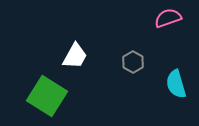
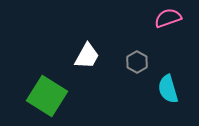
white trapezoid: moved 12 px right
gray hexagon: moved 4 px right
cyan semicircle: moved 8 px left, 5 px down
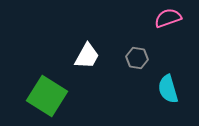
gray hexagon: moved 4 px up; rotated 20 degrees counterclockwise
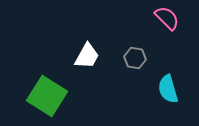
pink semicircle: moved 1 px left; rotated 64 degrees clockwise
gray hexagon: moved 2 px left
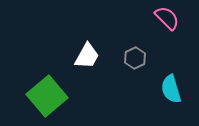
gray hexagon: rotated 25 degrees clockwise
cyan semicircle: moved 3 px right
green square: rotated 18 degrees clockwise
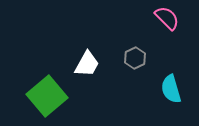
white trapezoid: moved 8 px down
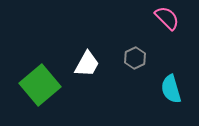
green square: moved 7 px left, 11 px up
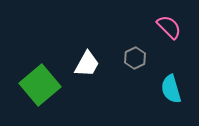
pink semicircle: moved 2 px right, 9 px down
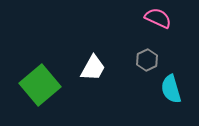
pink semicircle: moved 11 px left, 9 px up; rotated 20 degrees counterclockwise
gray hexagon: moved 12 px right, 2 px down
white trapezoid: moved 6 px right, 4 px down
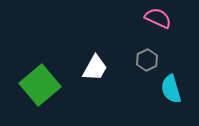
white trapezoid: moved 2 px right
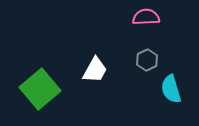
pink semicircle: moved 12 px left, 1 px up; rotated 28 degrees counterclockwise
white trapezoid: moved 2 px down
green square: moved 4 px down
